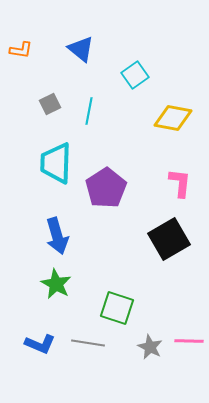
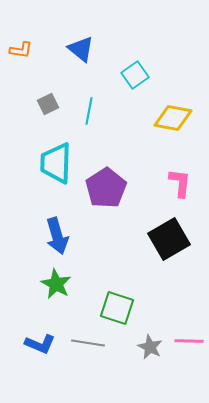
gray square: moved 2 px left
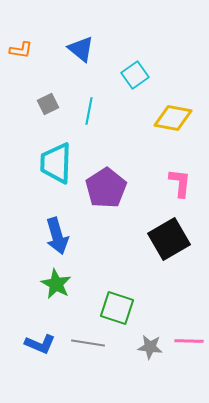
gray star: rotated 20 degrees counterclockwise
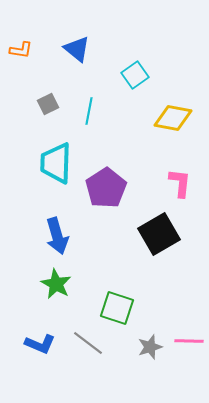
blue triangle: moved 4 px left
black square: moved 10 px left, 5 px up
gray line: rotated 28 degrees clockwise
gray star: rotated 25 degrees counterclockwise
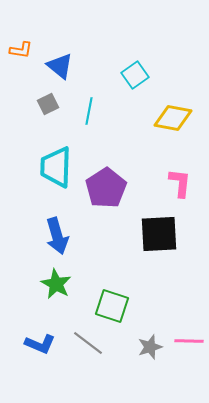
blue triangle: moved 17 px left, 17 px down
cyan trapezoid: moved 4 px down
black square: rotated 27 degrees clockwise
green square: moved 5 px left, 2 px up
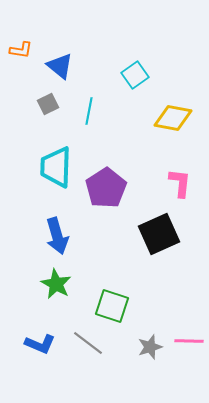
black square: rotated 21 degrees counterclockwise
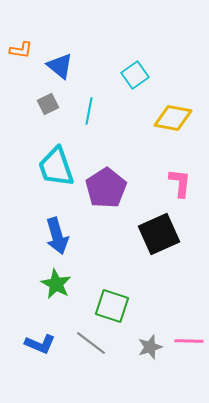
cyan trapezoid: rotated 21 degrees counterclockwise
gray line: moved 3 px right
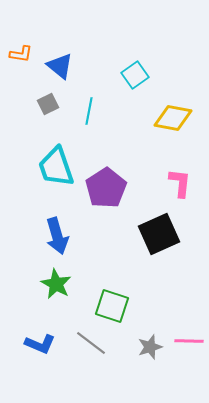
orange L-shape: moved 4 px down
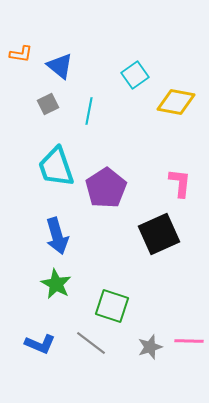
yellow diamond: moved 3 px right, 16 px up
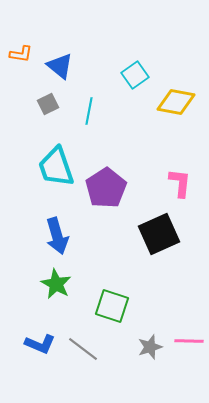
gray line: moved 8 px left, 6 px down
